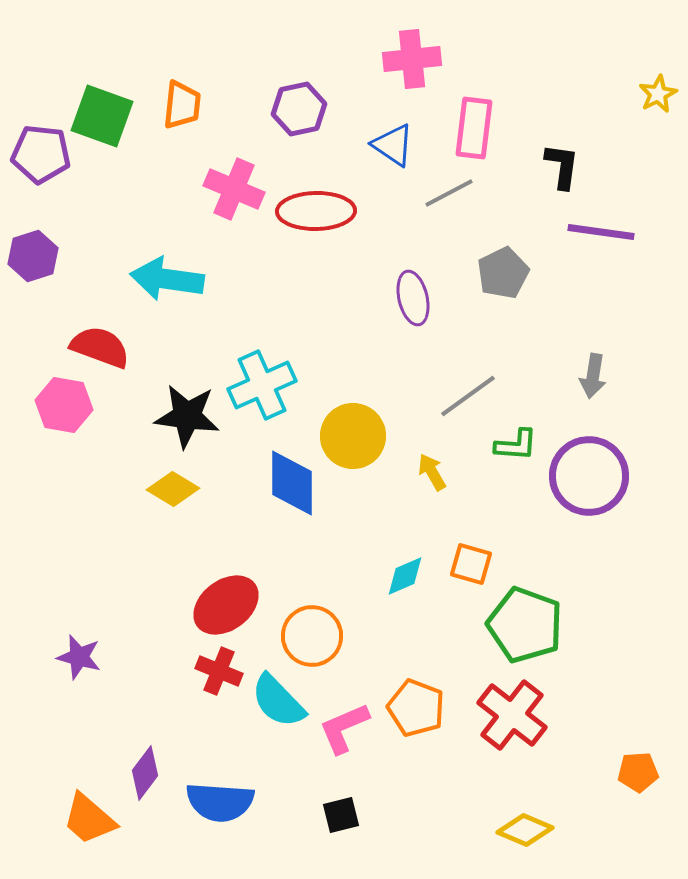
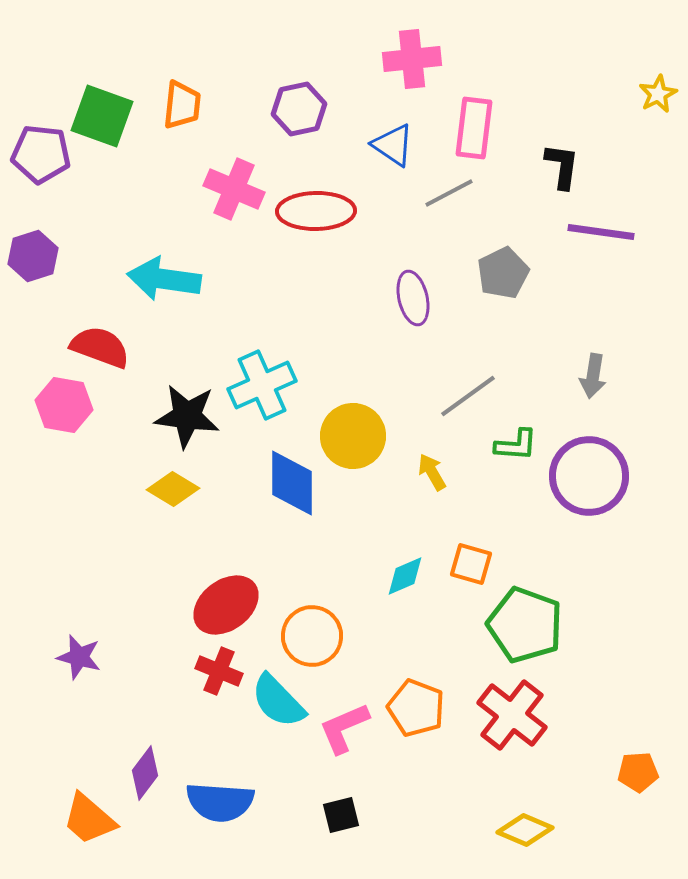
cyan arrow at (167, 279): moved 3 px left
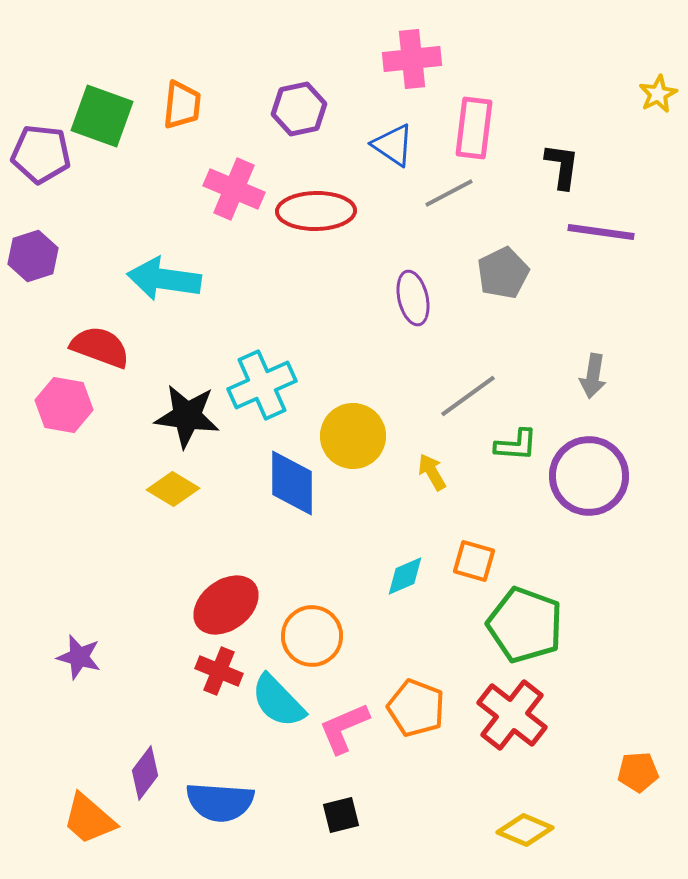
orange square at (471, 564): moved 3 px right, 3 px up
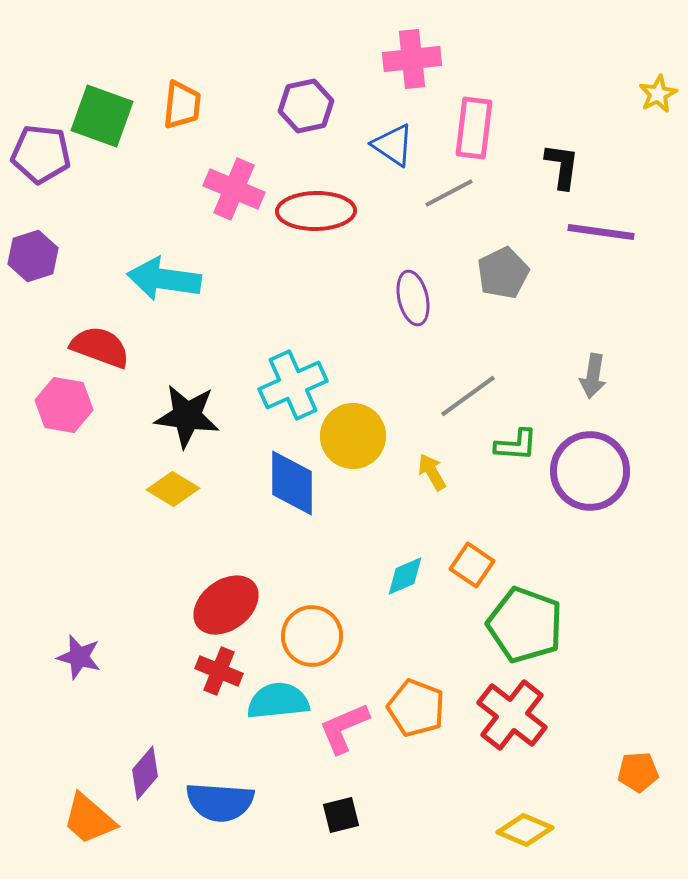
purple hexagon at (299, 109): moved 7 px right, 3 px up
cyan cross at (262, 385): moved 31 px right
purple circle at (589, 476): moved 1 px right, 5 px up
orange square at (474, 561): moved 2 px left, 4 px down; rotated 18 degrees clockwise
cyan semicircle at (278, 701): rotated 128 degrees clockwise
purple diamond at (145, 773): rotated 4 degrees clockwise
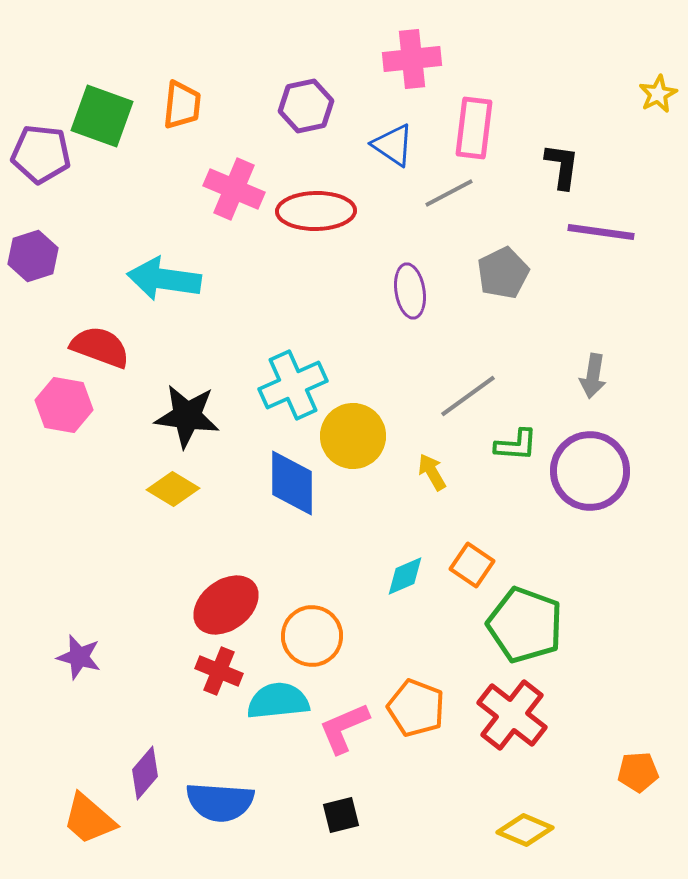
purple ellipse at (413, 298): moved 3 px left, 7 px up; rotated 4 degrees clockwise
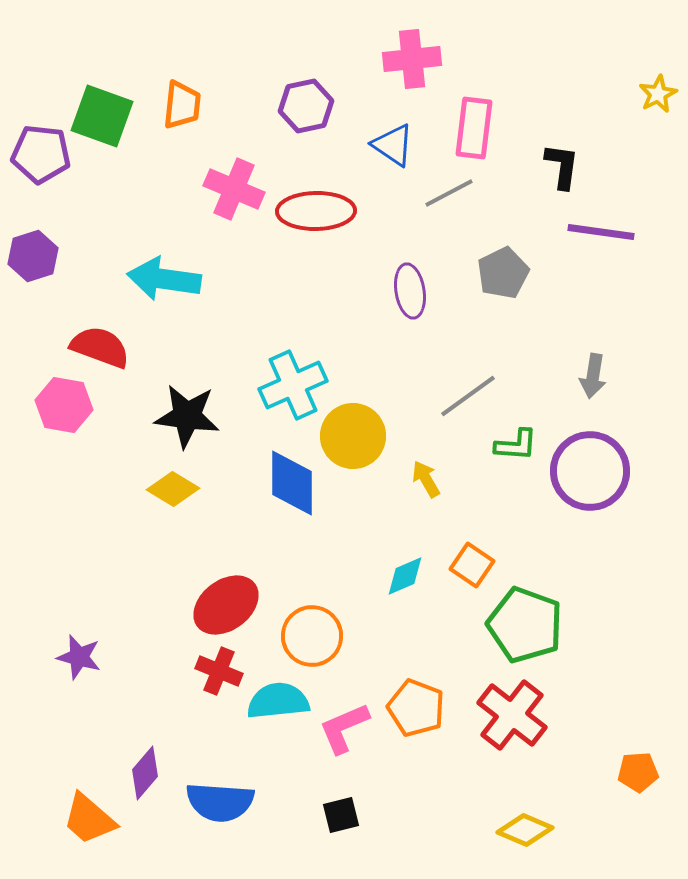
yellow arrow at (432, 472): moved 6 px left, 7 px down
